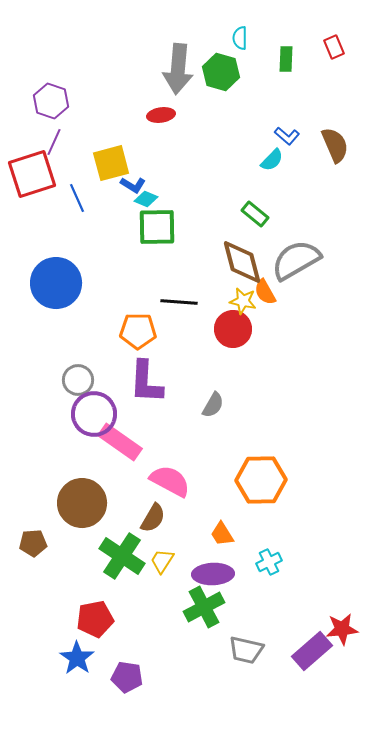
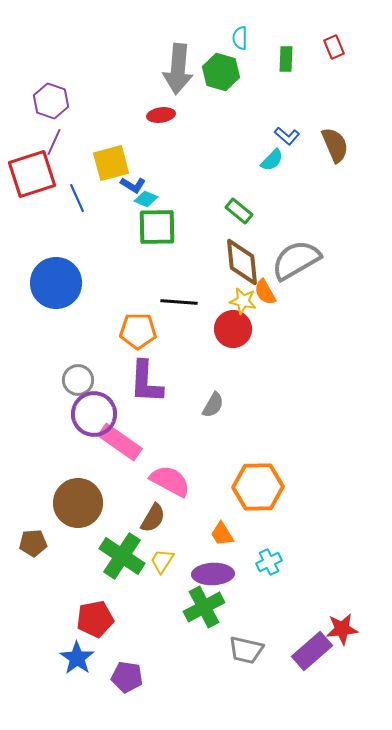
green rectangle at (255, 214): moved 16 px left, 3 px up
brown diamond at (242, 262): rotated 9 degrees clockwise
orange hexagon at (261, 480): moved 3 px left, 7 px down
brown circle at (82, 503): moved 4 px left
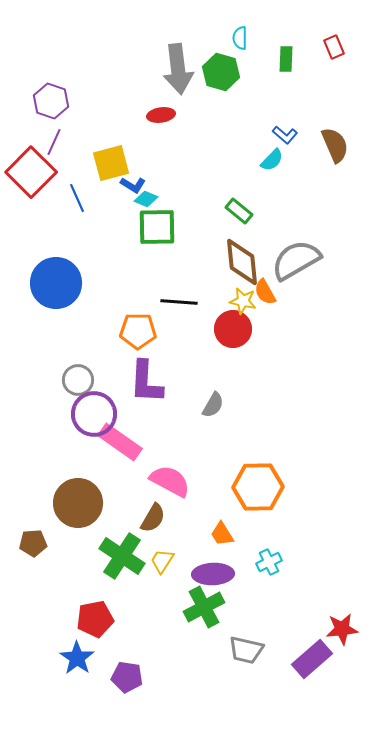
gray arrow at (178, 69): rotated 12 degrees counterclockwise
blue L-shape at (287, 136): moved 2 px left, 1 px up
red square at (32, 174): moved 1 px left, 2 px up; rotated 27 degrees counterclockwise
purple rectangle at (312, 651): moved 8 px down
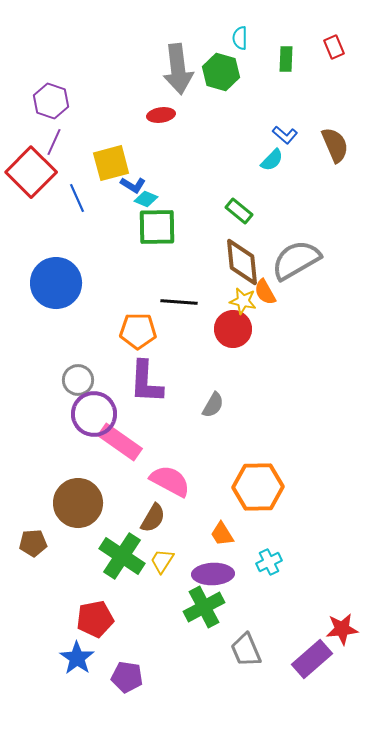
gray trapezoid at (246, 650): rotated 54 degrees clockwise
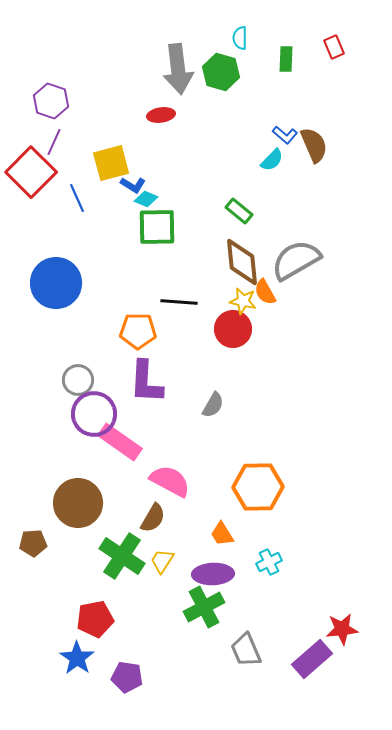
brown semicircle at (335, 145): moved 21 px left
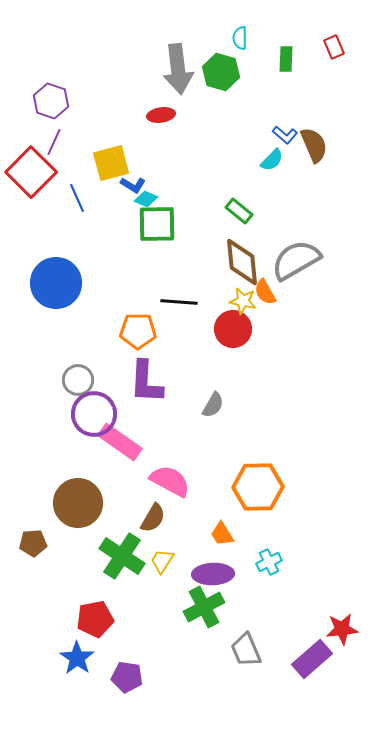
green square at (157, 227): moved 3 px up
